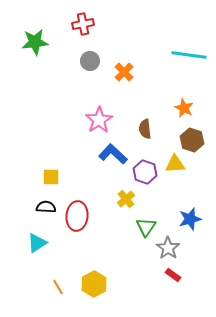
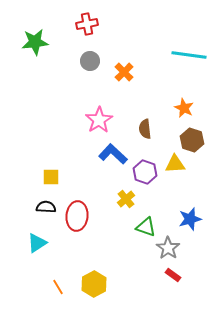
red cross: moved 4 px right
green triangle: rotated 45 degrees counterclockwise
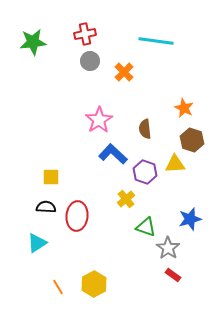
red cross: moved 2 px left, 10 px down
green star: moved 2 px left
cyan line: moved 33 px left, 14 px up
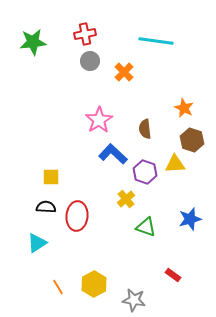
gray star: moved 34 px left, 52 px down; rotated 25 degrees counterclockwise
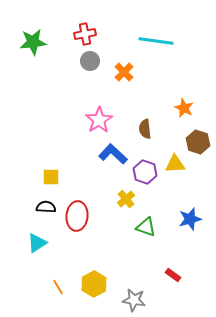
brown hexagon: moved 6 px right, 2 px down
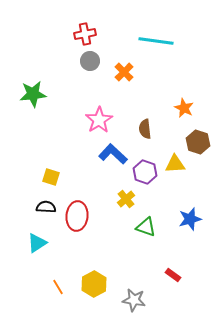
green star: moved 52 px down
yellow square: rotated 18 degrees clockwise
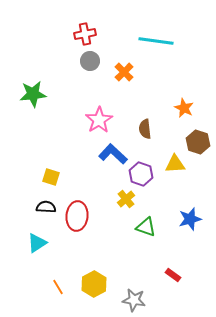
purple hexagon: moved 4 px left, 2 px down
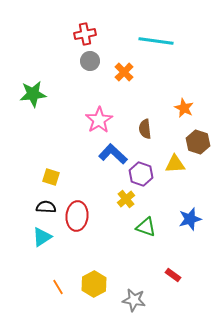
cyan triangle: moved 5 px right, 6 px up
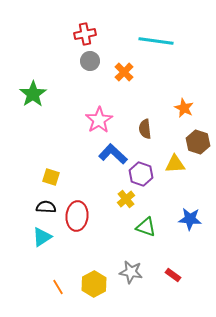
green star: rotated 28 degrees counterclockwise
blue star: rotated 20 degrees clockwise
gray star: moved 3 px left, 28 px up
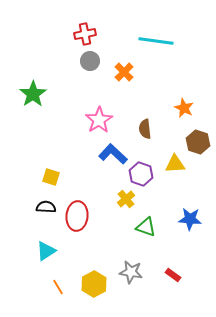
cyan triangle: moved 4 px right, 14 px down
